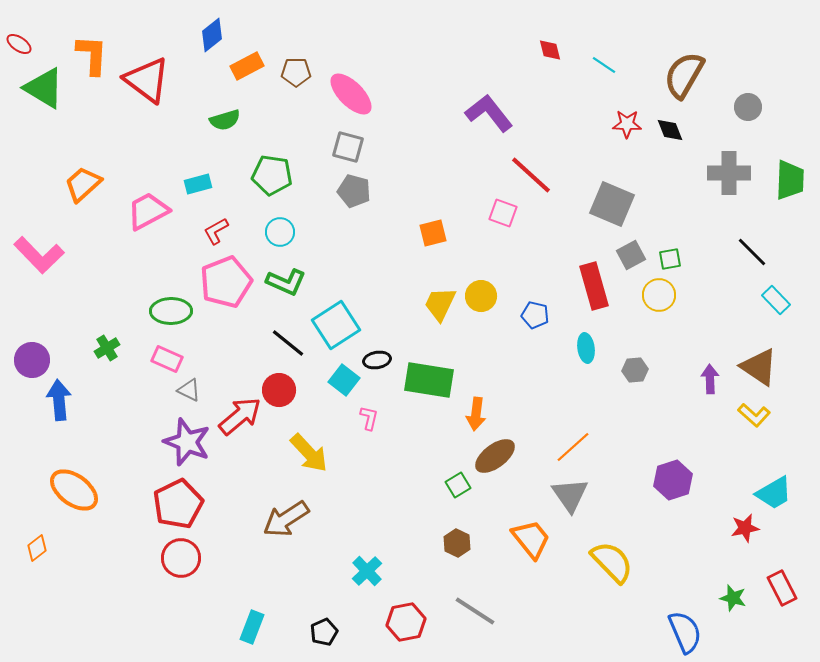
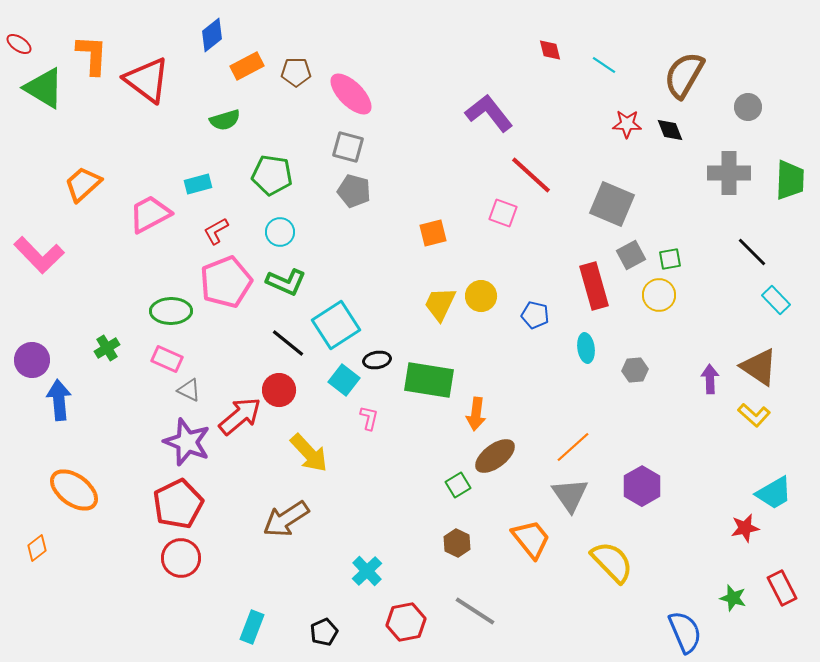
pink trapezoid at (148, 211): moved 2 px right, 3 px down
purple hexagon at (673, 480): moved 31 px left, 6 px down; rotated 12 degrees counterclockwise
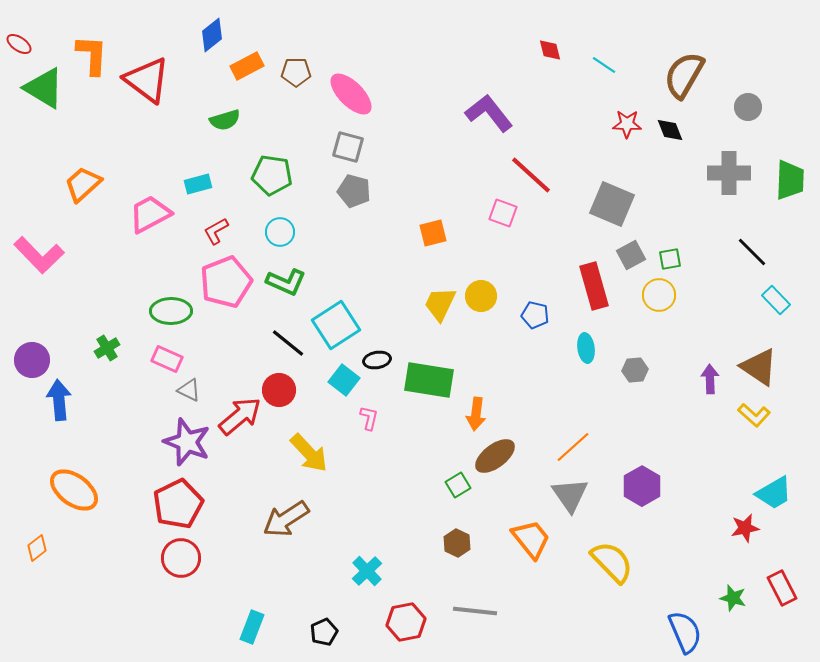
gray line at (475, 611): rotated 27 degrees counterclockwise
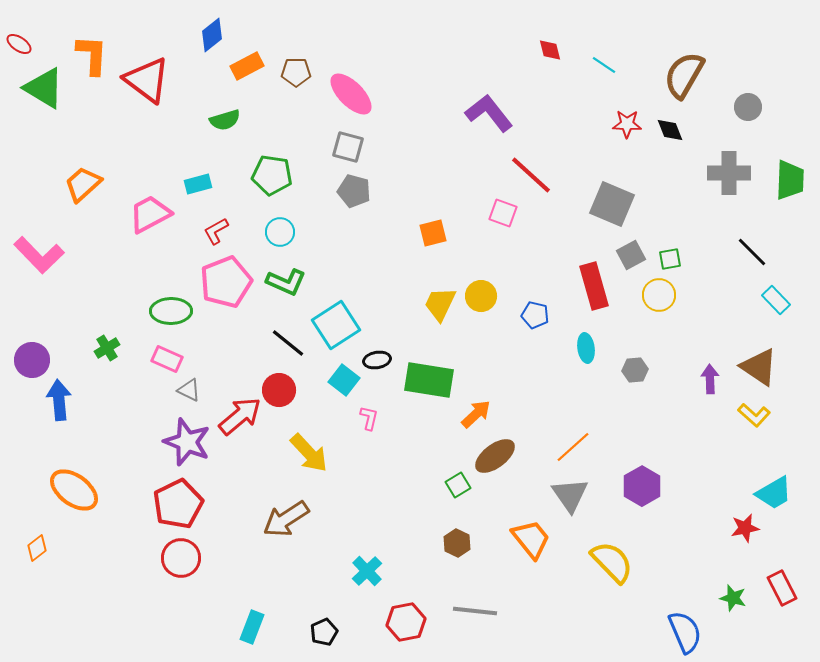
orange arrow at (476, 414): rotated 140 degrees counterclockwise
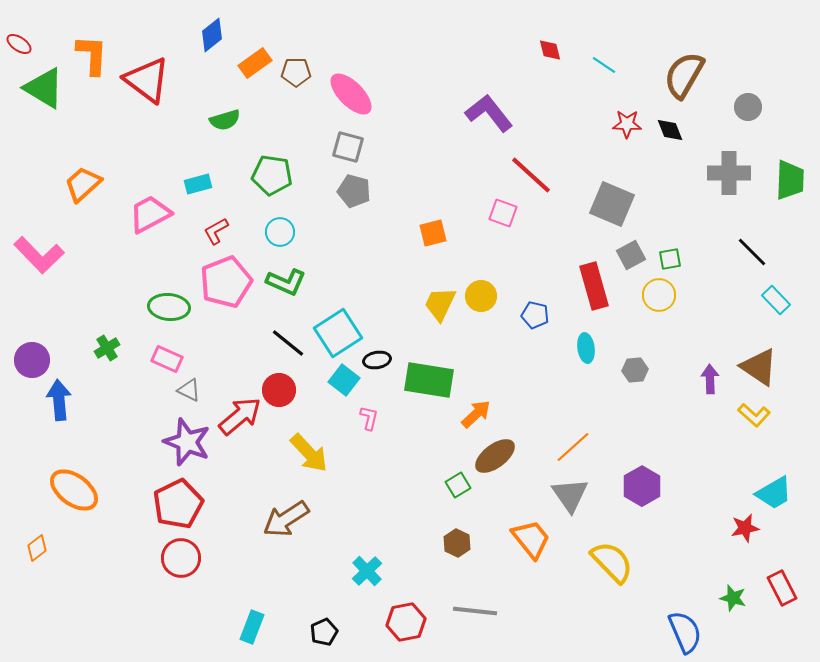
orange rectangle at (247, 66): moved 8 px right, 3 px up; rotated 8 degrees counterclockwise
green ellipse at (171, 311): moved 2 px left, 4 px up; rotated 6 degrees clockwise
cyan square at (336, 325): moved 2 px right, 8 px down
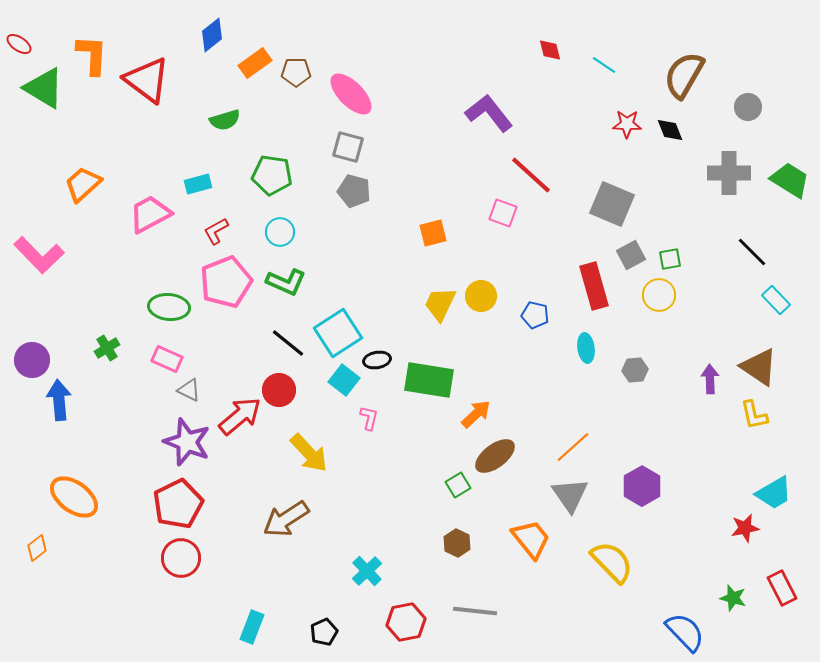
green trapezoid at (790, 180): rotated 60 degrees counterclockwise
yellow L-shape at (754, 415): rotated 36 degrees clockwise
orange ellipse at (74, 490): moved 7 px down
blue semicircle at (685, 632): rotated 21 degrees counterclockwise
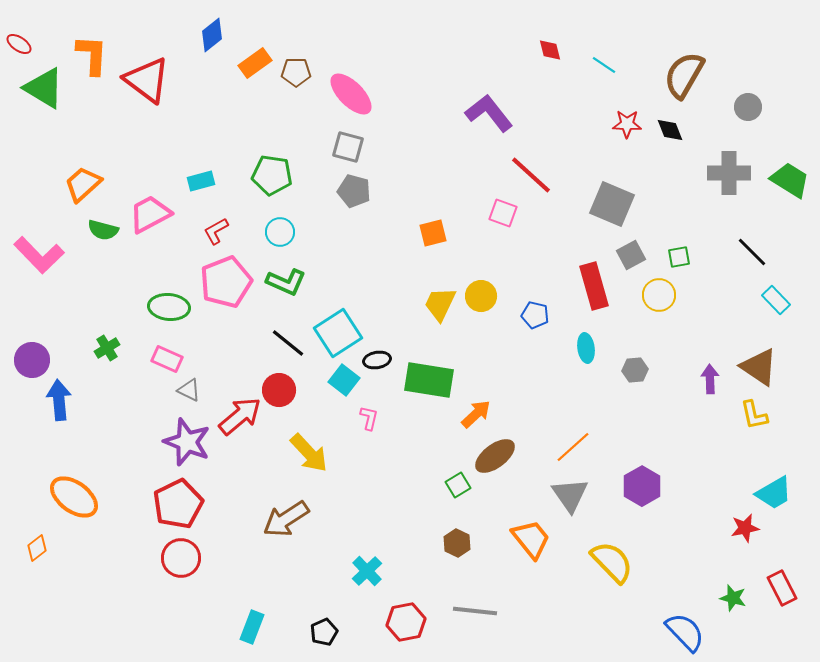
green semicircle at (225, 120): moved 122 px left, 110 px down; rotated 32 degrees clockwise
cyan rectangle at (198, 184): moved 3 px right, 3 px up
green square at (670, 259): moved 9 px right, 2 px up
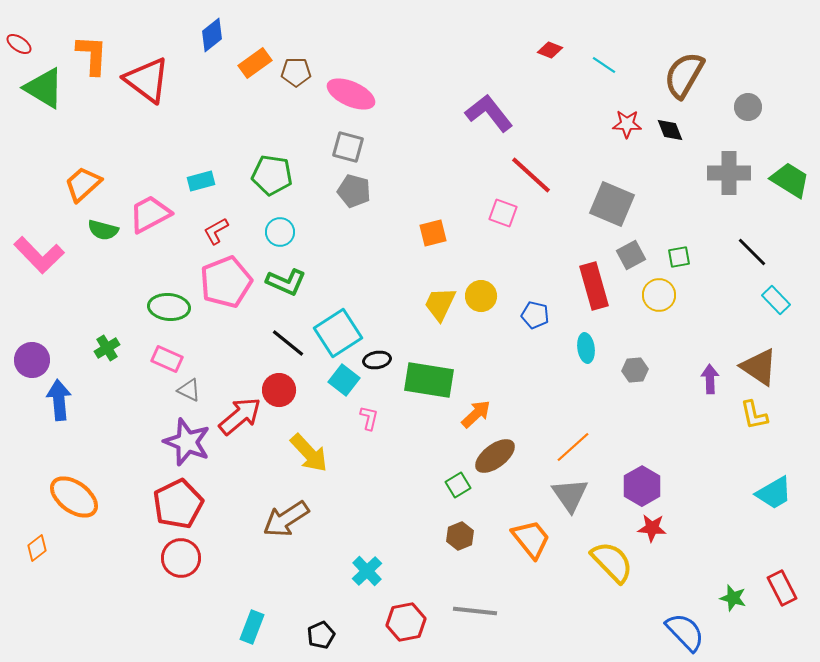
red diamond at (550, 50): rotated 55 degrees counterclockwise
pink ellipse at (351, 94): rotated 21 degrees counterclockwise
red star at (745, 528): moved 93 px left; rotated 16 degrees clockwise
brown hexagon at (457, 543): moved 3 px right, 7 px up; rotated 12 degrees clockwise
black pentagon at (324, 632): moved 3 px left, 3 px down
